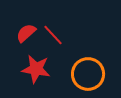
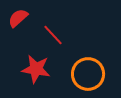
red semicircle: moved 8 px left, 15 px up
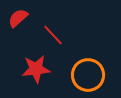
red star: rotated 16 degrees counterclockwise
orange circle: moved 1 px down
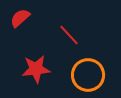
red semicircle: moved 2 px right
red line: moved 16 px right
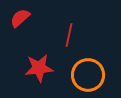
red line: rotated 55 degrees clockwise
red star: moved 3 px right, 1 px up
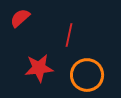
orange circle: moved 1 px left
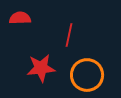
red semicircle: rotated 40 degrees clockwise
red star: moved 2 px right
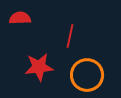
red line: moved 1 px right, 1 px down
red star: moved 2 px left, 1 px up
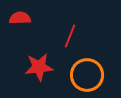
red line: rotated 10 degrees clockwise
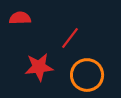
red line: moved 2 px down; rotated 15 degrees clockwise
